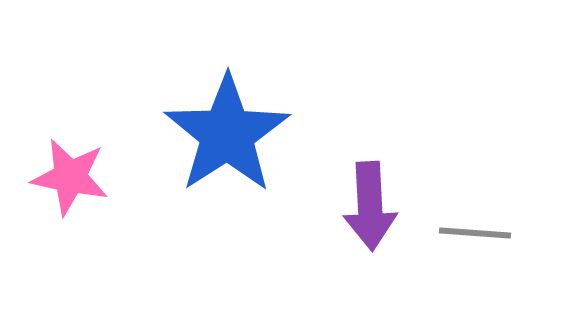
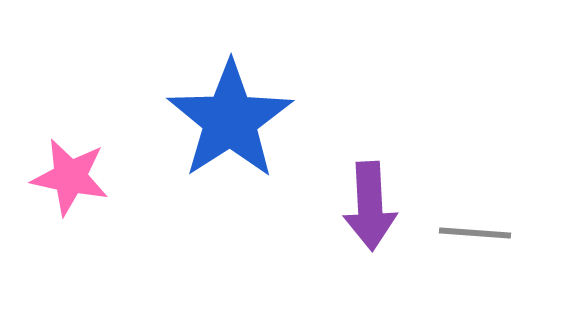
blue star: moved 3 px right, 14 px up
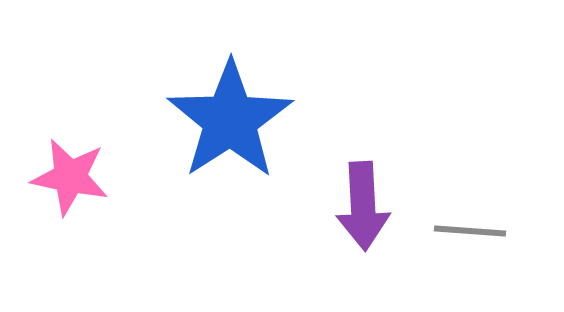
purple arrow: moved 7 px left
gray line: moved 5 px left, 2 px up
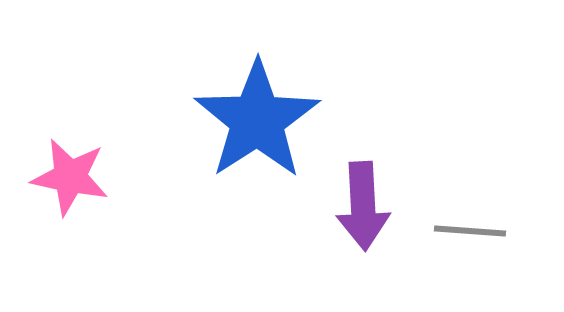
blue star: moved 27 px right
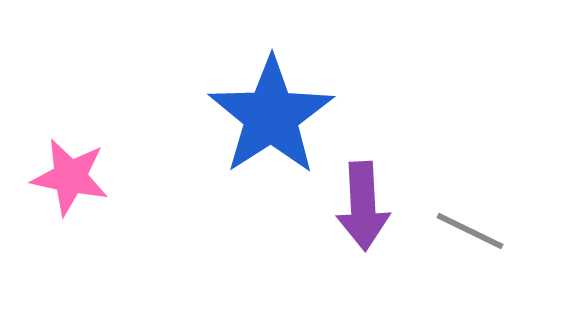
blue star: moved 14 px right, 4 px up
gray line: rotated 22 degrees clockwise
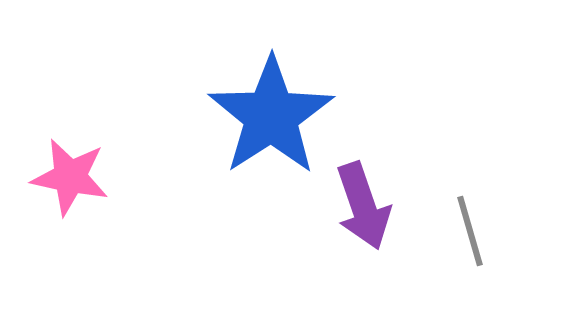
purple arrow: rotated 16 degrees counterclockwise
gray line: rotated 48 degrees clockwise
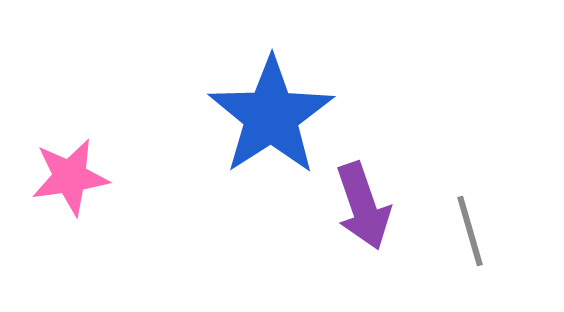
pink star: rotated 20 degrees counterclockwise
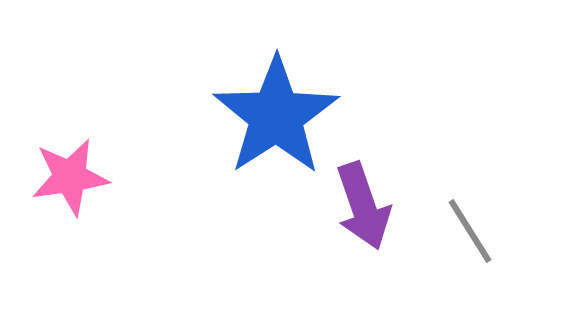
blue star: moved 5 px right
gray line: rotated 16 degrees counterclockwise
